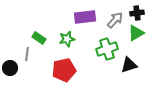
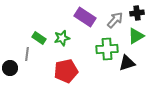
purple rectangle: rotated 40 degrees clockwise
green triangle: moved 3 px down
green star: moved 5 px left, 1 px up
green cross: rotated 15 degrees clockwise
black triangle: moved 2 px left, 2 px up
red pentagon: moved 2 px right, 1 px down
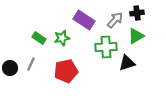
purple rectangle: moved 1 px left, 3 px down
green cross: moved 1 px left, 2 px up
gray line: moved 4 px right, 10 px down; rotated 16 degrees clockwise
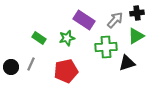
green star: moved 5 px right
black circle: moved 1 px right, 1 px up
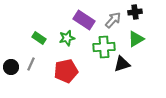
black cross: moved 2 px left, 1 px up
gray arrow: moved 2 px left
green triangle: moved 3 px down
green cross: moved 2 px left
black triangle: moved 5 px left, 1 px down
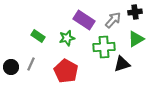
green rectangle: moved 1 px left, 2 px up
red pentagon: rotated 30 degrees counterclockwise
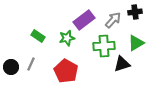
purple rectangle: rotated 70 degrees counterclockwise
green triangle: moved 4 px down
green cross: moved 1 px up
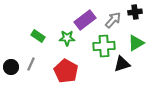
purple rectangle: moved 1 px right
green star: rotated 14 degrees clockwise
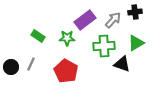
black triangle: rotated 36 degrees clockwise
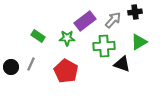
purple rectangle: moved 1 px down
green triangle: moved 3 px right, 1 px up
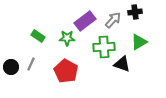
green cross: moved 1 px down
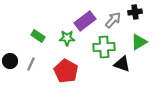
black circle: moved 1 px left, 6 px up
